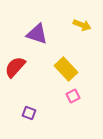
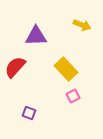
purple triangle: moved 1 px left, 2 px down; rotated 20 degrees counterclockwise
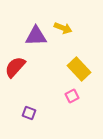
yellow arrow: moved 19 px left, 3 px down
yellow rectangle: moved 13 px right
pink square: moved 1 px left
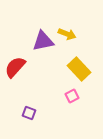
yellow arrow: moved 4 px right, 6 px down
purple triangle: moved 7 px right, 5 px down; rotated 10 degrees counterclockwise
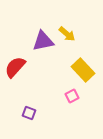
yellow arrow: rotated 18 degrees clockwise
yellow rectangle: moved 4 px right, 1 px down
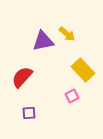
red semicircle: moved 7 px right, 10 px down
purple square: rotated 24 degrees counterclockwise
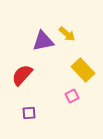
red semicircle: moved 2 px up
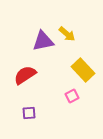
red semicircle: moved 3 px right; rotated 15 degrees clockwise
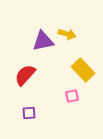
yellow arrow: rotated 24 degrees counterclockwise
red semicircle: rotated 15 degrees counterclockwise
pink square: rotated 16 degrees clockwise
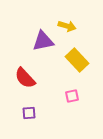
yellow arrow: moved 8 px up
yellow rectangle: moved 6 px left, 10 px up
red semicircle: moved 3 px down; rotated 85 degrees counterclockwise
